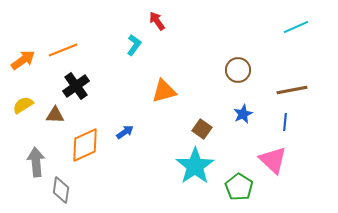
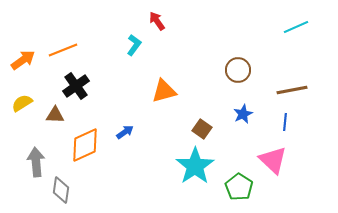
yellow semicircle: moved 1 px left, 2 px up
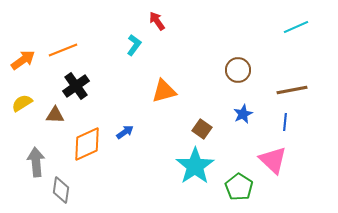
orange diamond: moved 2 px right, 1 px up
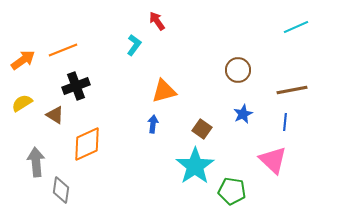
black cross: rotated 16 degrees clockwise
brown triangle: rotated 30 degrees clockwise
blue arrow: moved 28 px right, 8 px up; rotated 48 degrees counterclockwise
green pentagon: moved 7 px left, 4 px down; rotated 24 degrees counterclockwise
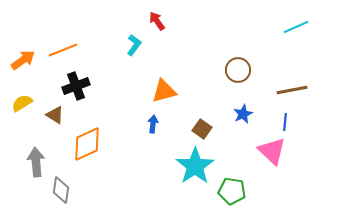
pink triangle: moved 1 px left, 9 px up
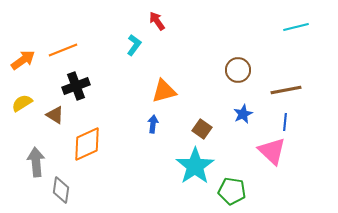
cyan line: rotated 10 degrees clockwise
brown line: moved 6 px left
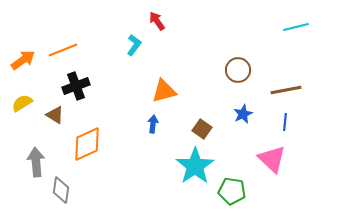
pink triangle: moved 8 px down
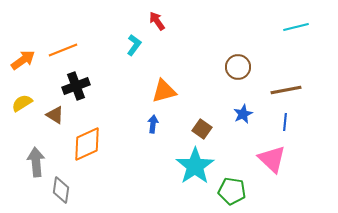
brown circle: moved 3 px up
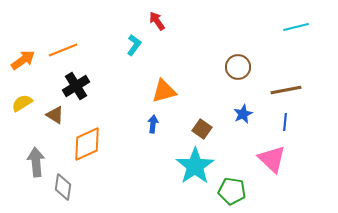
black cross: rotated 12 degrees counterclockwise
gray diamond: moved 2 px right, 3 px up
